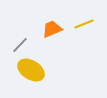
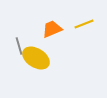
gray line: moved 1 px left, 1 px down; rotated 60 degrees counterclockwise
yellow ellipse: moved 5 px right, 12 px up
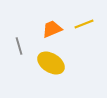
yellow ellipse: moved 15 px right, 5 px down
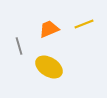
orange trapezoid: moved 3 px left
yellow ellipse: moved 2 px left, 4 px down
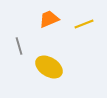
orange trapezoid: moved 10 px up
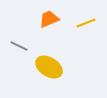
yellow line: moved 2 px right, 1 px up
gray line: rotated 48 degrees counterclockwise
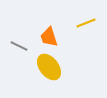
orange trapezoid: moved 18 px down; rotated 85 degrees counterclockwise
yellow ellipse: rotated 20 degrees clockwise
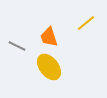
yellow line: rotated 18 degrees counterclockwise
gray line: moved 2 px left
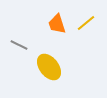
orange trapezoid: moved 8 px right, 13 px up
gray line: moved 2 px right, 1 px up
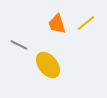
yellow ellipse: moved 1 px left, 2 px up
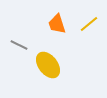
yellow line: moved 3 px right, 1 px down
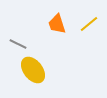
gray line: moved 1 px left, 1 px up
yellow ellipse: moved 15 px left, 5 px down
